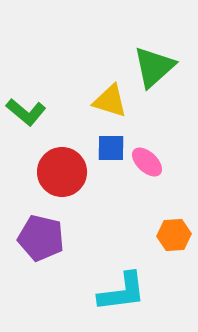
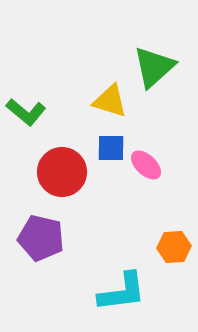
pink ellipse: moved 1 px left, 3 px down
orange hexagon: moved 12 px down
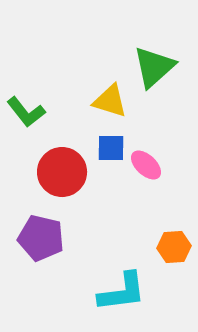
green L-shape: rotated 12 degrees clockwise
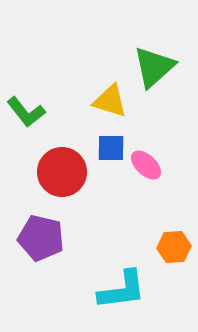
cyan L-shape: moved 2 px up
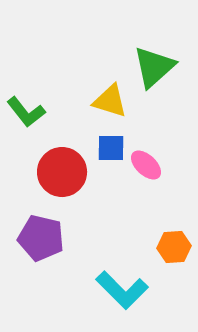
cyan L-shape: rotated 52 degrees clockwise
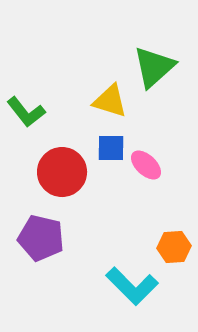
cyan L-shape: moved 10 px right, 4 px up
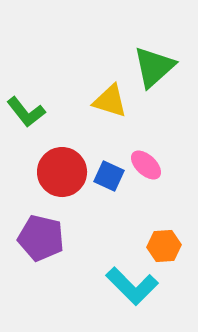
blue square: moved 2 px left, 28 px down; rotated 24 degrees clockwise
orange hexagon: moved 10 px left, 1 px up
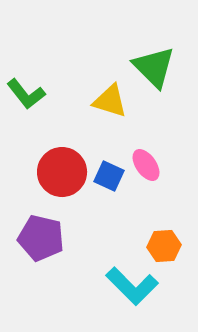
green triangle: rotated 33 degrees counterclockwise
green L-shape: moved 18 px up
pink ellipse: rotated 12 degrees clockwise
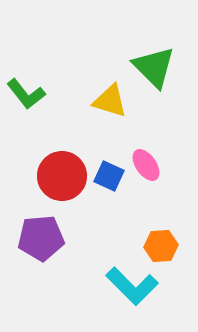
red circle: moved 4 px down
purple pentagon: rotated 18 degrees counterclockwise
orange hexagon: moved 3 px left
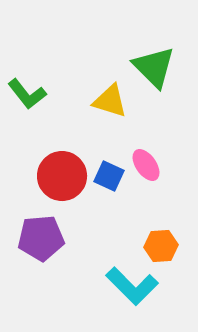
green L-shape: moved 1 px right
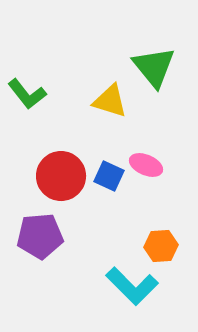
green triangle: rotated 6 degrees clockwise
pink ellipse: rotated 32 degrees counterclockwise
red circle: moved 1 px left
purple pentagon: moved 1 px left, 2 px up
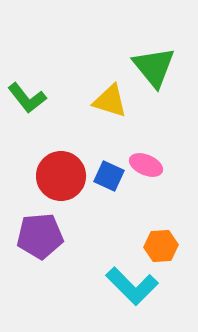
green L-shape: moved 4 px down
